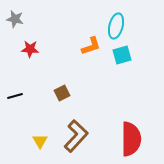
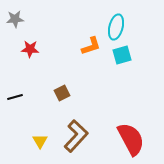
gray star: rotated 18 degrees counterclockwise
cyan ellipse: moved 1 px down
black line: moved 1 px down
red semicircle: rotated 28 degrees counterclockwise
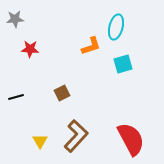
cyan square: moved 1 px right, 9 px down
black line: moved 1 px right
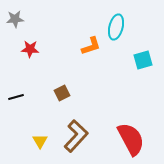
cyan square: moved 20 px right, 4 px up
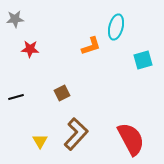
brown L-shape: moved 2 px up
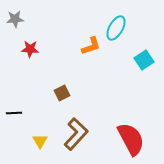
cyan ellipse: moved 1 px down; rotated 15 degrees clockwise
cyan square: moved 1 px right; rotated 18 degrees counterclockwise
black line: moved 2 px left, 16 px down; rotated 14 degrees clockwise
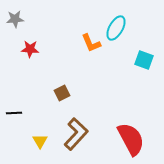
orange L-shape: moved 3 px up; rotated 85 degrees clockwise
cyan square: rotated 36 degrees counterclockwise
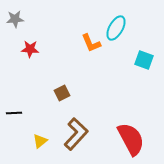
yellow triangle: rotated 21 degrees clockwise
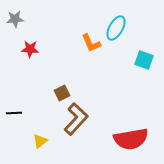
brown L-shape: moved 15 px up
red semicircle: rotated 108 degrees clockwise
